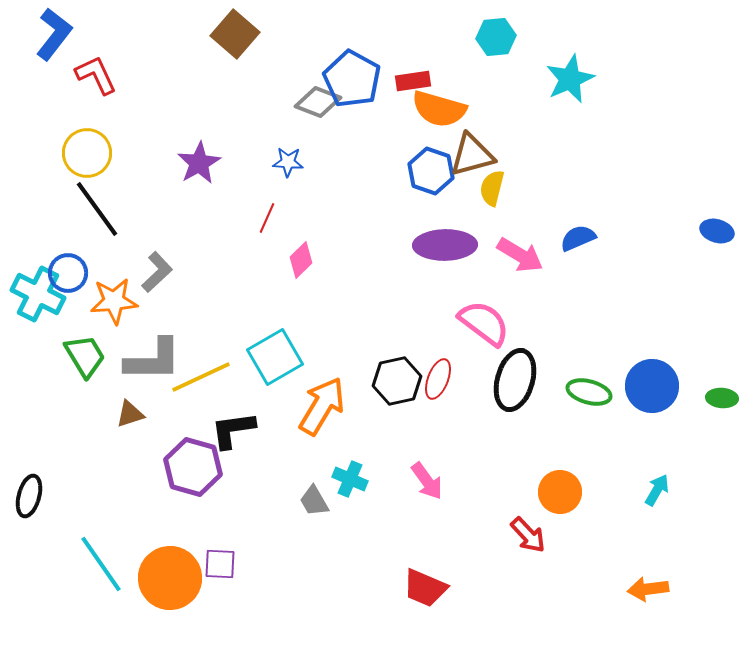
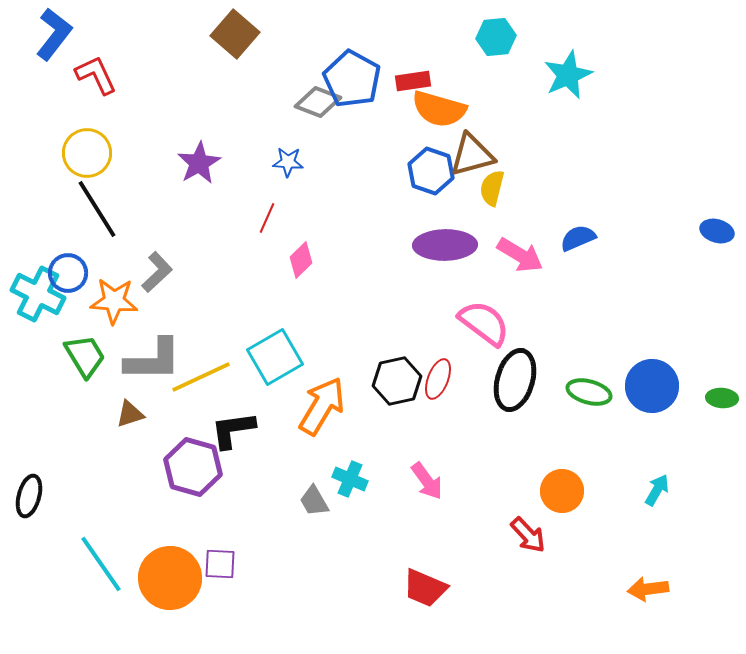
cyan star at (570, 79): moved 2 px left, 4 px up
black line at (97, 209): rotated 4 degrees clockwise
orange star at (114, 301): rotated 9 degrees clockwise
orange circle at (560, 492): moved 2 px right, 1 px up
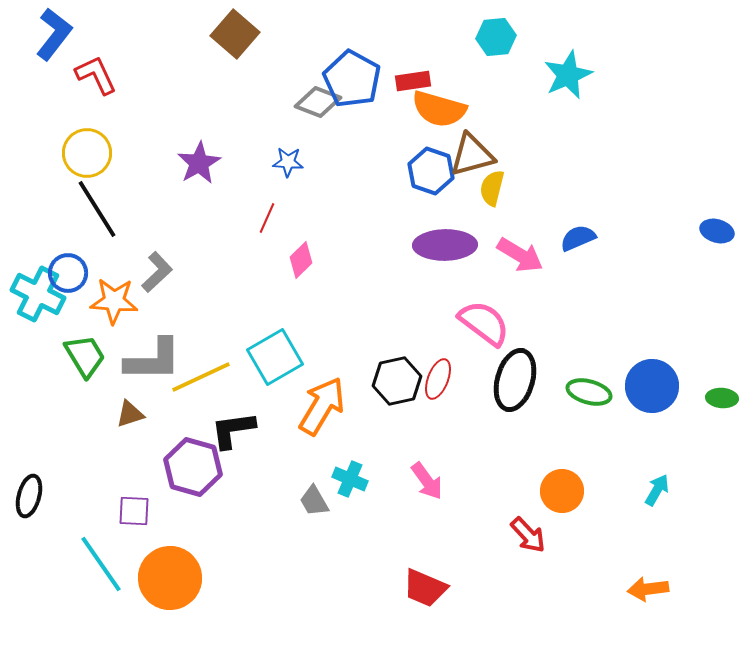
purple square at (220, 564): moved 86 px left, 53 px up
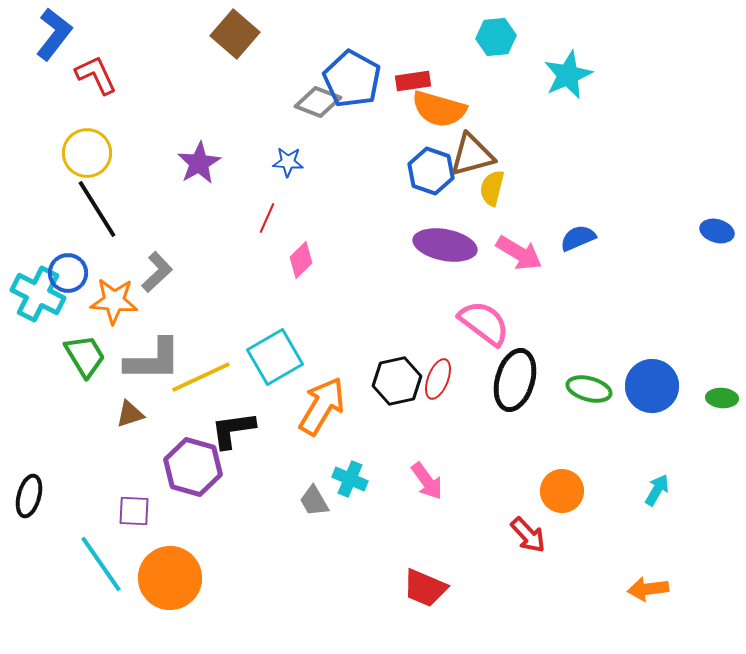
purple ellipse at (445, 245): rotated 12 degrees clockwise
pink arrow at (520, 255): moved 1 px left, 2 px up
green ellipse at (589, 392): moved 3 px up
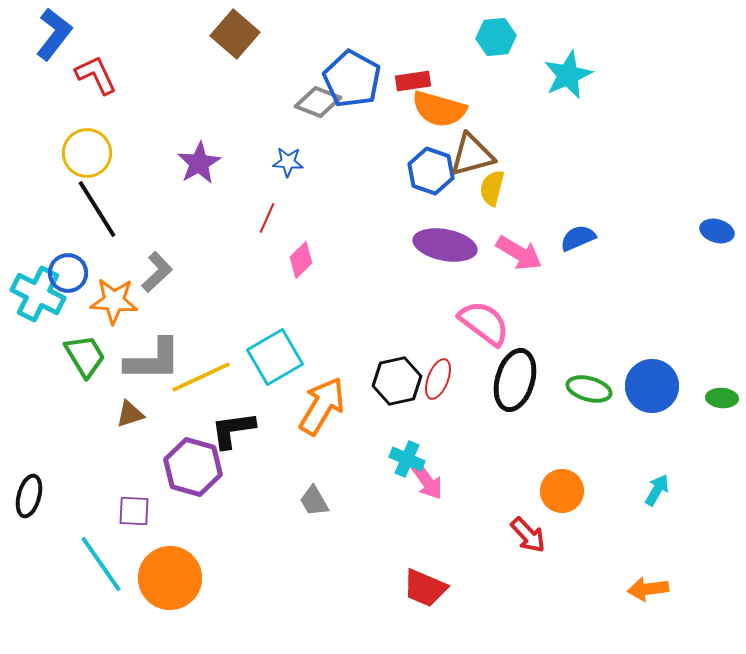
cyan cross at (350, 479): moved 57 px right, 20 px up
